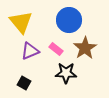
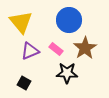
black star: moved 1 px right
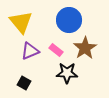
pink rectangle: moved 1 px down
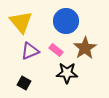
blue circle: moved 3 px left, 1 px down
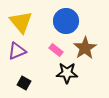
purple triangle: moved 13 px left
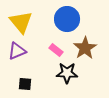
blue circle: moved 1 px right, 2 px up
black square: moved 1 px right, 1 px down; rotated 24 degrees counterclockwise
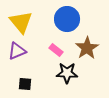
brown star: moved 2 px right
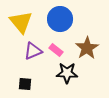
blue circle: moved 7 px left
purple triangle: moved 16 px right
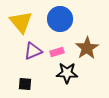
pink rectangle: moved 1 px right, 2 px down; rotated 56 degrees counterclockwise
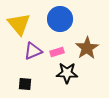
yellow triangle: moved 2 px left, 2 px down
